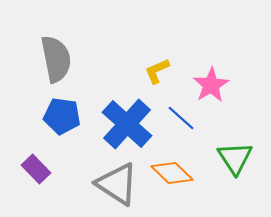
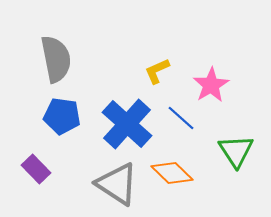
green triangle: moved 1 px right, 7 px up
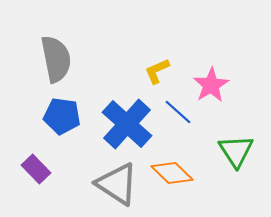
blue line: moved 3 px left, 6 px up
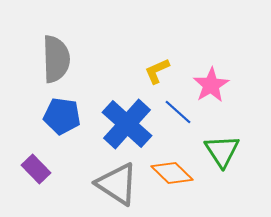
gray semicircle: rotated 9 degrees clockwise
green triangle: moved 14 px left
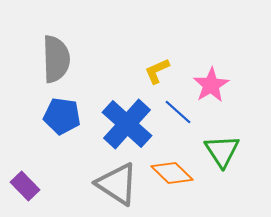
purple rectangle: moved 11 px left, 17 px down
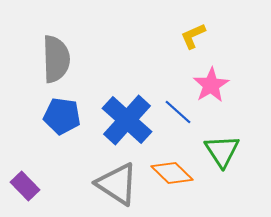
yellow L-shape: moved 36 px right, 35 px up
blue cross: moved 4 px up
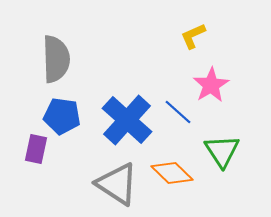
purple rectangle: moved 11 px right, 37 px up; rotated 56 degrees clockwise
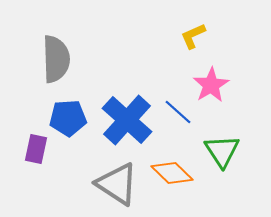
blue pentagon: moved 6 px right, 2 px down; rotated 12 degrees counterclockwise
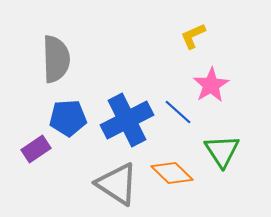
blue cross: rotated 21 degrees clockwise
purple rectangle: rotated 44 degrees clockwise
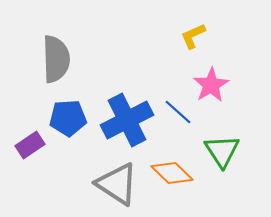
purple rectangle: moved 6 px left, 4 px up
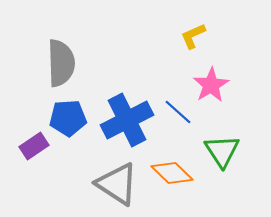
gray semicircle: moved 5 px right, 4 px down
purple rectangle: moved 4 px right, 1 px down
